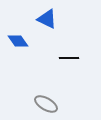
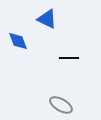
blue diamond: rotated 15 degrees clockwise
gray ellipse: moved 15 px right, 1 px down
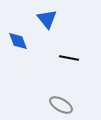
blue triangle: rotated 25 degrees clockwise
black line: rotated 12 degrees clockwise
